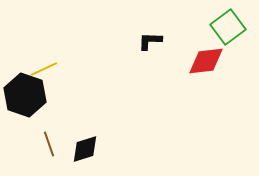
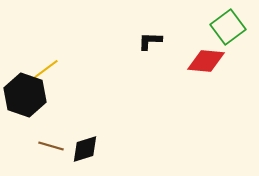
red diamond: rotated 12 degrees clockwise
yellow line: moved 2 px right; rotated 12 degrees counterclockwise
brown line: moved 2 px right, 2 px down; rotated 55 degrees counterclockwise
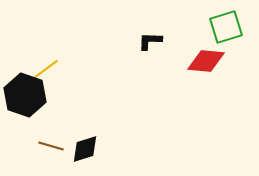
green square: moved 2 px left; rotated 20 degrees clockwise
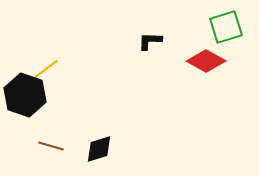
red diamond: rotated 24 degrees clockwise
black diamond: moved 14 px right
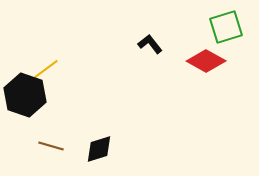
black L-shape: moved 3 px down; rotated 50 degrees clockwise
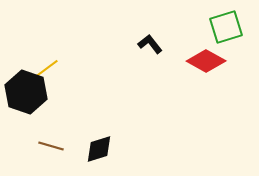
black hexagon: moved 1 px right, 3 px up
